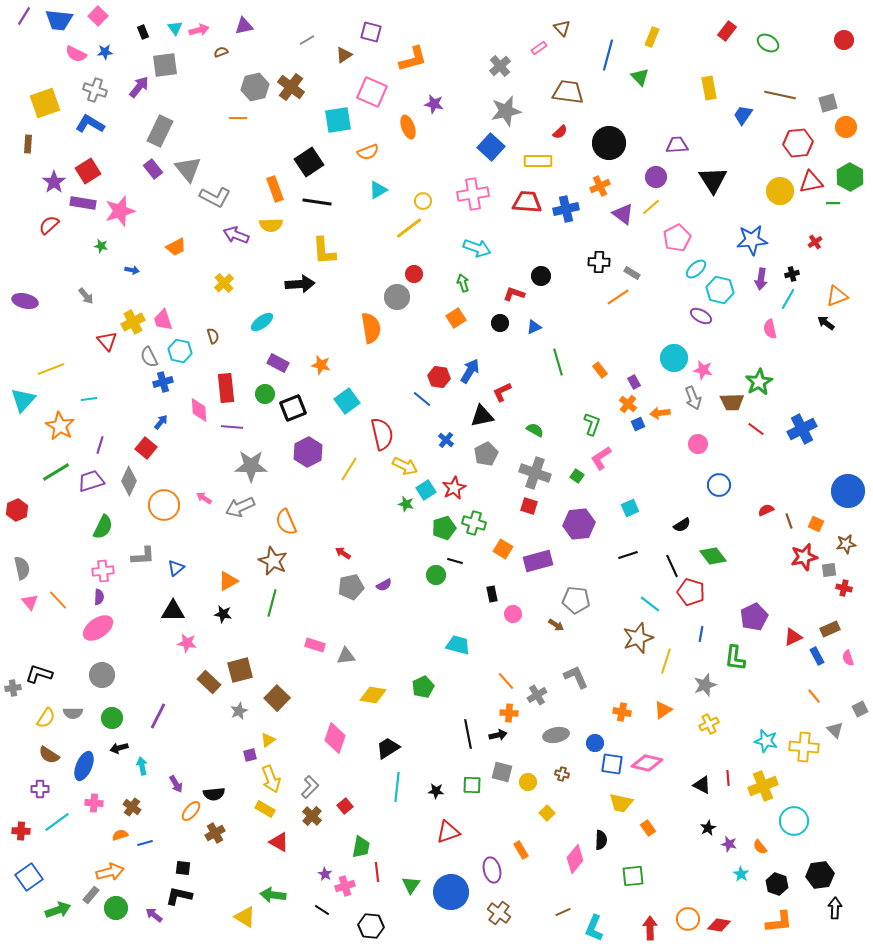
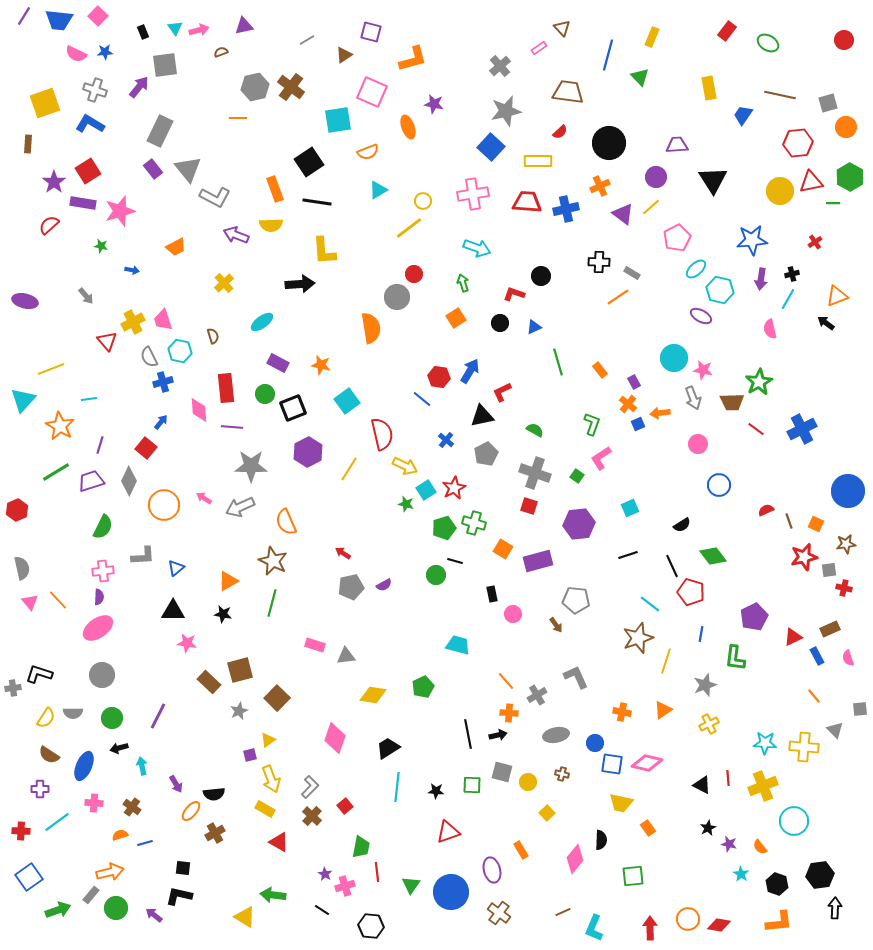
brown arrow at (556, 625): rotated 21 degrees clockwise
gray square at (860, 709): rotated 21 degrees clockwise
cyan star at (766, 741): moved 1 px left, 2 px down; rotated 10 degrees counterclockwise
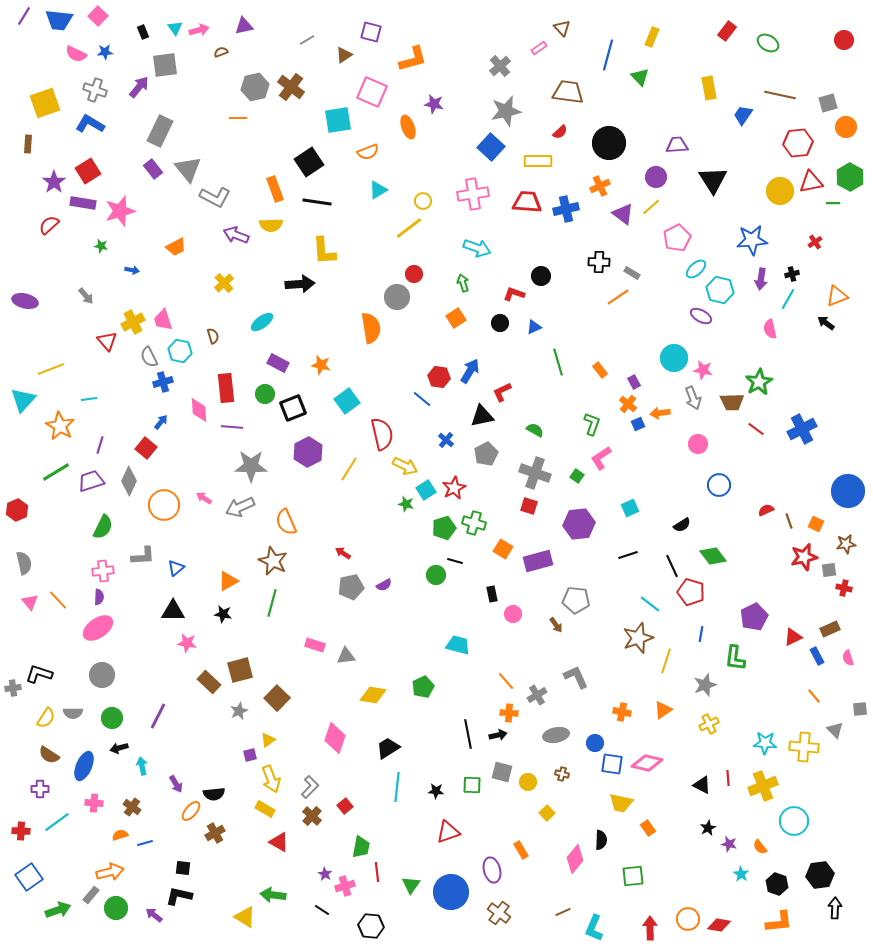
gray semicircle at (22, 568): moved 2 px right, 5 px up
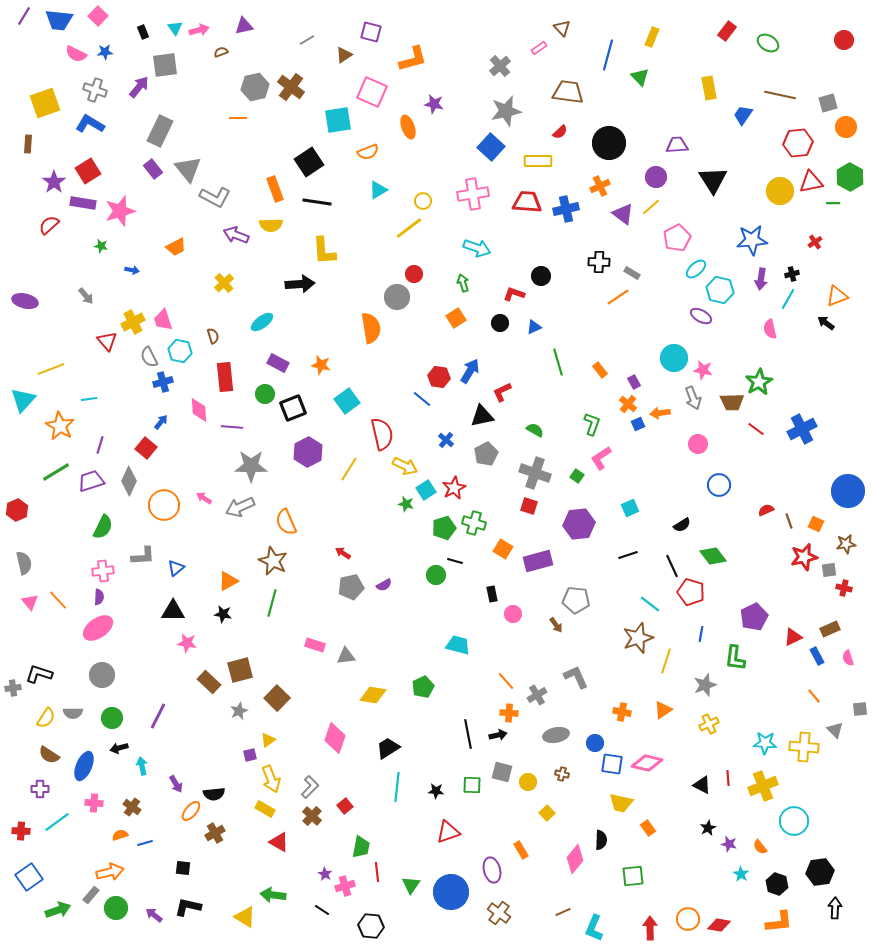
red rectangle at (226, 388): moved 1 px left, 11 px up
black hexagon at (820, 875): moved 3 px up
black L-shape at (179, 896): moved 9 px right, 11 px down
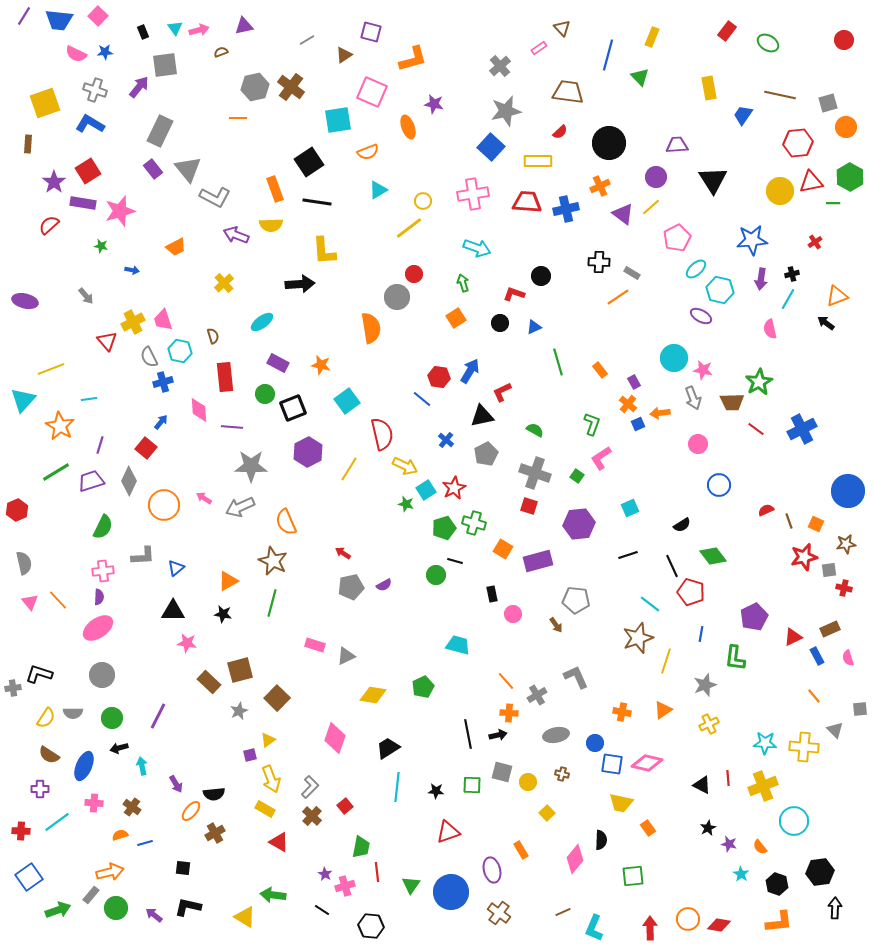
gray triangle at (346, 656): rotated 18 degrees counterclockwise
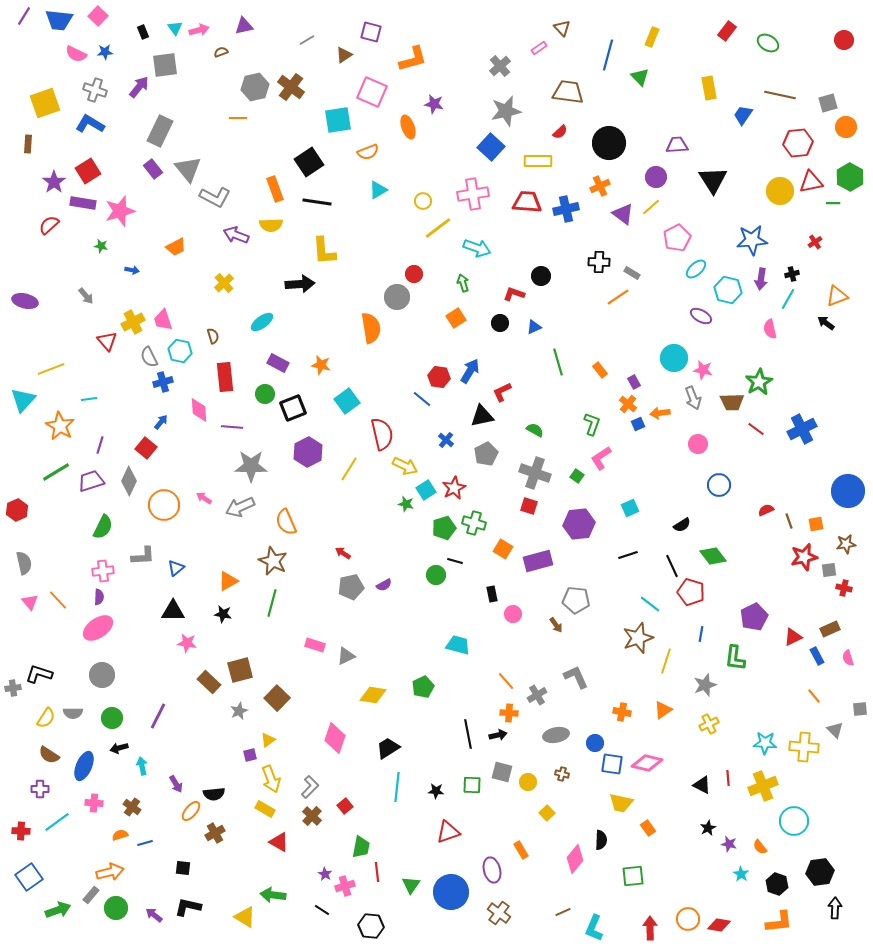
yellow line at (409, 228): moved 29 px right
cyan hexagon at (720, 290): moved 8 px right
orange square at (816, 524): rotated 35 degrees counterclockwise
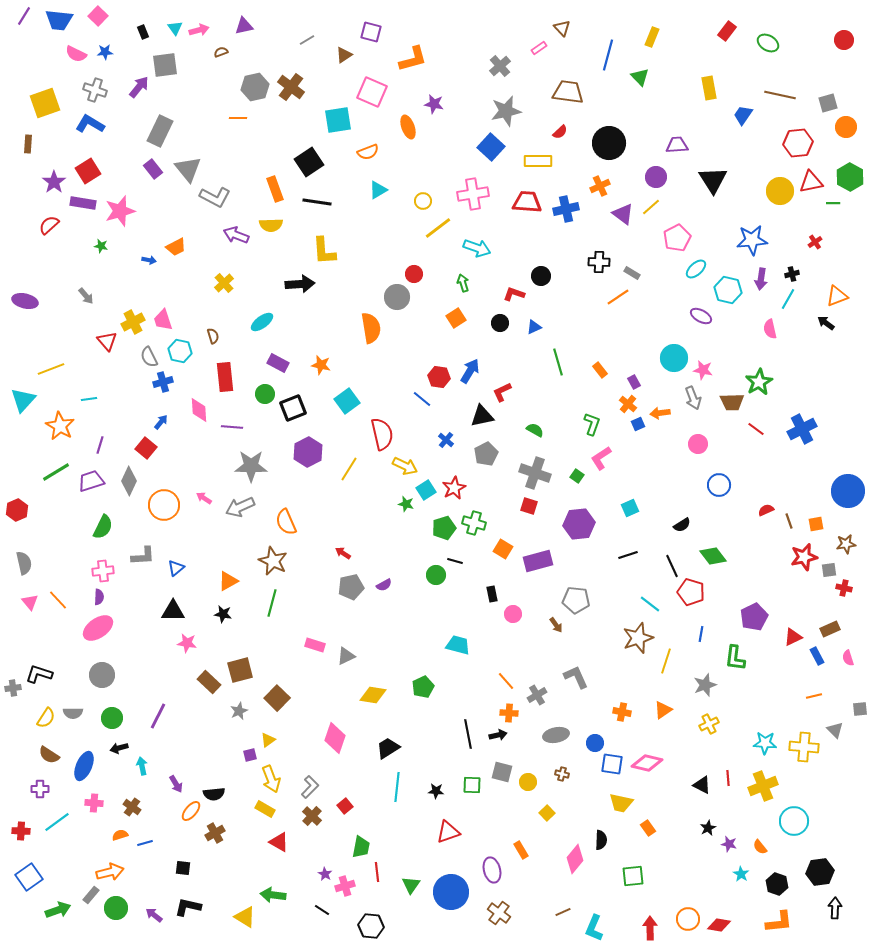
blue arrow at (132, 270): moved 17 px right, 10 px up
orange line at (814, 696): rotated 63 degrees counterclockwise
